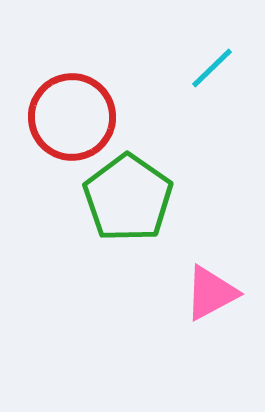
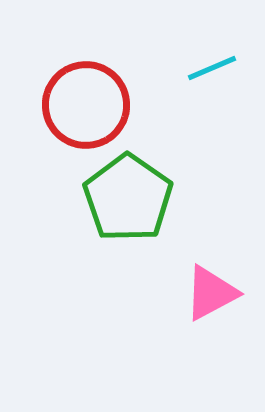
cyan line: rotated 21 degrees clockwise
red circle: moved 14 px right, 12 px up
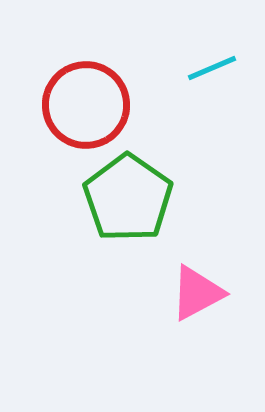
pink triangle: moved 14 px left
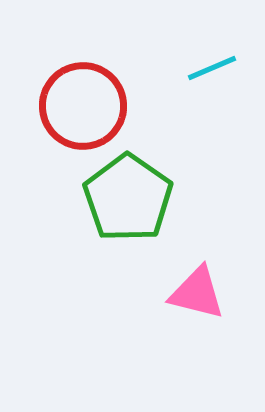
red circle: moved 3 px left, 1 px down
pink triangle: rotated 42 degrees clockwise
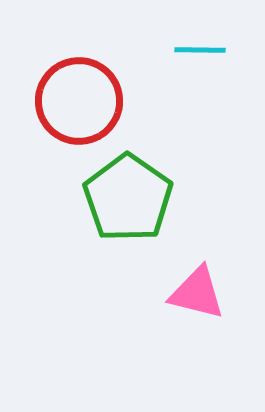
cyan line: moved 12 px left, 18 px up; rotated 24 degrees clockwise
red circle: moved 4 px left, 5 px up
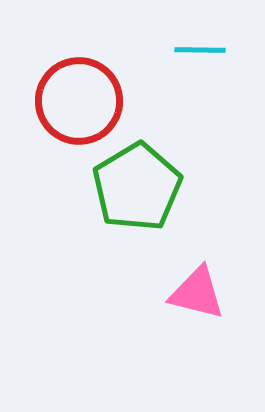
green pentagon: moved 9 px right, 11 px up; rotated 6 degrees clockwise
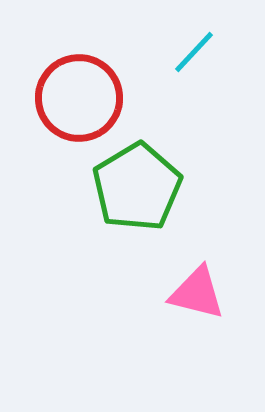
cyan line: moved 6 px left, 2 px down; rotated 48 degrees counterclockwise
red circle: moved 3 px up
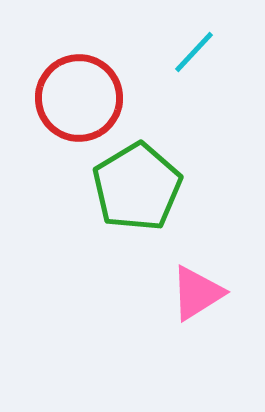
pink triangle: rotated 46 degrees counterclockwise
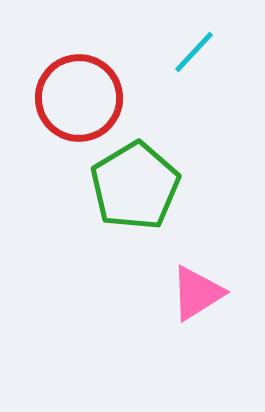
green pentagon: moved 2 px left, 1 px up
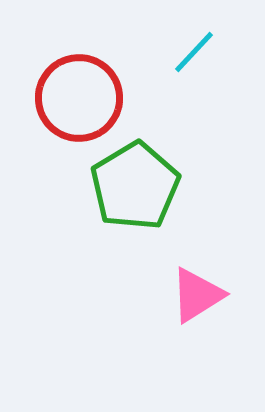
pink triangle: moved 2 px down
